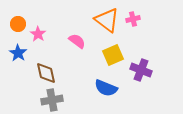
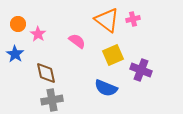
blue star: moved 3 px left, 1 px down
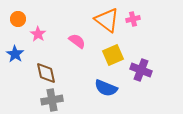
orange circle: moved 5 px up
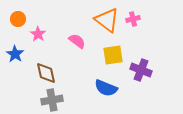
yellow square: rotated 15 degrees clockwise
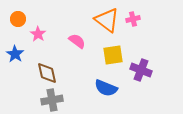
brown diamond: moved 1 px right
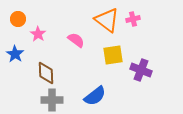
pink semicircle: moved 1 px left, 1 px up
brown diamond: moved 1 px left; rotated 10 degrees clockwise
blue semicircle: moved 11 px left, 8 px down; rotated 60 degrees counterclockwise
gray cross: rotated 10 degrees clockwise
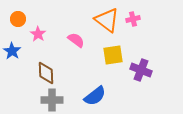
blue star: moved 3 px left, 3 px up
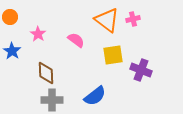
orange circle: moved 8 px left, 2 px up
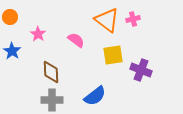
brown diamond: moved 5 px right, 1 px up
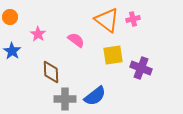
purple cross: moved 2 px up
gray cross: moved 13 px right, 1 px up
